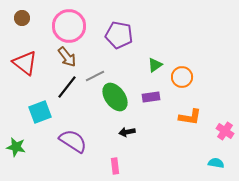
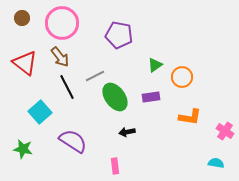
pink circle: moved 7 px left, 3 px up
brown arrow: moved 7 px left
black line: rotated 65 degrees counterclockwise
cyan square: rotated 20 degrees counterclockwise
green star: moved 7 px right, 2 px down
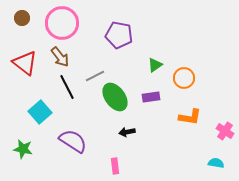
orange circle: moved 2 px right, 1 px down
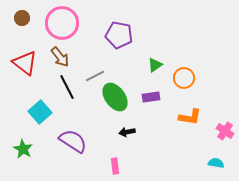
green star: rotated 18 degrees clockwise
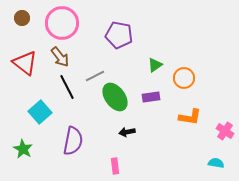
purple semicircle: rotated 68 degrees clockwise
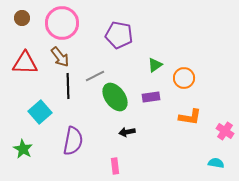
red triangle: rotated 36 degrees counterclockwise
black line: moved 1 px right, 1 px up; rotated 25 degrees clockwise
